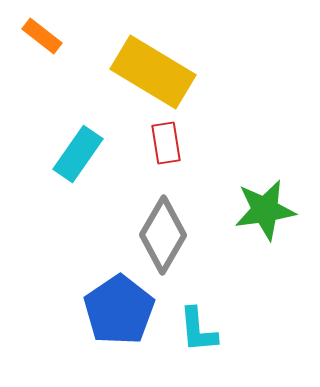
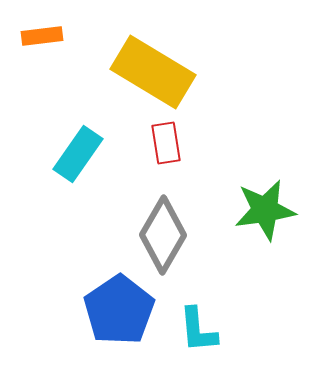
orange rectangle: rotated 45 degrees counterclockwise
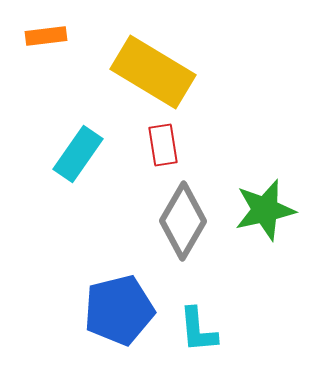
orange rectangle: moved 4 px right
red rectangle: moved 3 px left, 2 px down
green star: rotated 4 degrees counterclockwise
gray diamond: moved 20 px right, 14 px up
blue pentagon: rotated 20 degrees clockwise
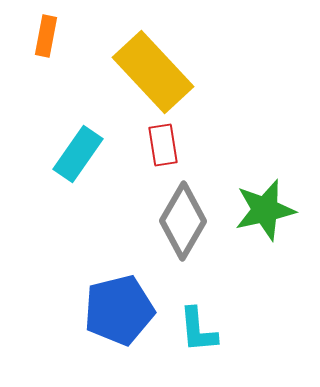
orange rectangle: rotated 72 degrees counterclockwise
yellow rectangle: rotated 16 degrees clockwise
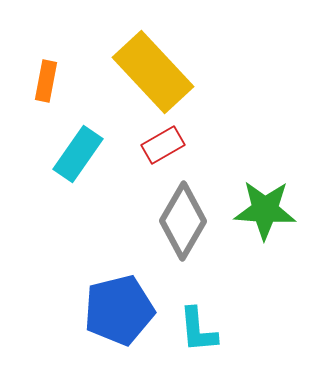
orange rectangle: moved 45 px down
red rectangle: rotated 69 degrees clockwise
green star: rotated 16 degrees clockwise
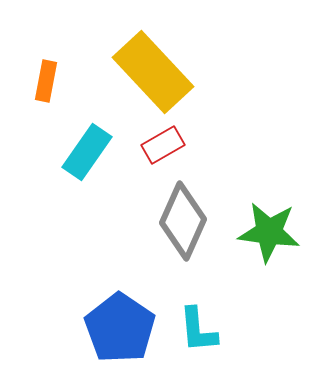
cyan rectangle: moved 9 px right, 2 px up
green star: moved 4 px right, 22 px down; rotated 4 degrees clockwise
gray diamond: rotated 6 degrees counterclockwise
blue pentagon: moved 1 px right, 18 px down; rotated 24 degrees counterclockwise
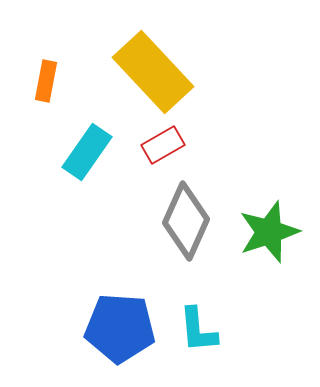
gray diamond: moved 3 px right
green star: rotated 26 degrees counterclockwise
blue pentagon: rotated 30 degrees counterclockwise
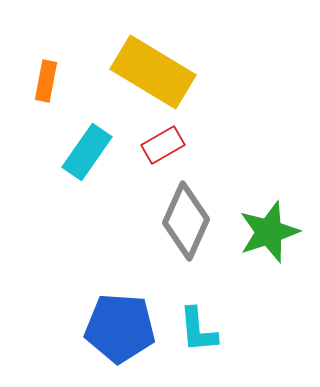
yellow rectangle: rotated 16 degrees counterclockwise
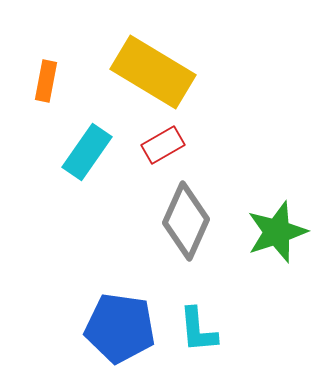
green star: moved 8 px right
blue pentagon: rotated 4 degrees clockwise
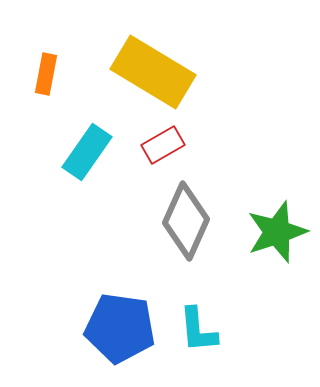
orange rectangle: moved 7 px up
